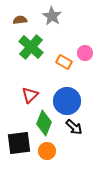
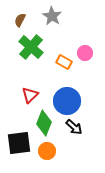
brown semicircle: rotated 56 degrees counterclockwise
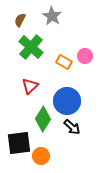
pink circle: moved 3 px down
red triangle: moved 9 px up
green diamond: moved 1 px left, 4 px up; rotated 10 degrees clockwise
black arrow: moved 2 px left
orange circle: moved 6 px left, 5 px down
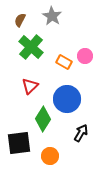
blue circle: moved 2 px up
black arrow: moved 9 px right, 6 px down; rotated 102 degrees counterclockwise
orange circle: moved 9 px right
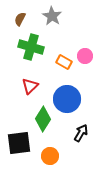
brown semicircle: moved 1 px up
green cross: rotated 25 degrees counterclockwise
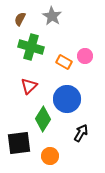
red triangle: moved 1 px left
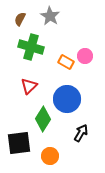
gray star: moved 2 px left
orange rectangle: moved 2 px right
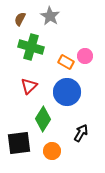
blue circle: moved 7 px up
orange circle: moved 2 px right, 5 px up
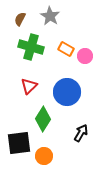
orange rectangle: moved 13 px up
orange circle: moved 8 px left, 5 px down
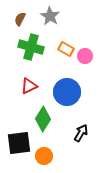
red triangle: rotated 18 degrees clockwise
